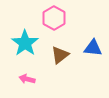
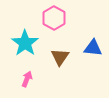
brown triangle: moved 2 px down; rotated 18 degrees counterclockwise
pink arrow: rotated 98 degrees clockwise
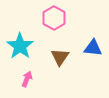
cyan star: moved 5 px left, 3 px down
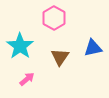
blue triangle: rotated 18 degrees counterclockwise
pink arrow: rotated 28 degrees clockwise
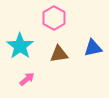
brown triangle: moved 1 px left, 3 px up; rotated 48 degrees clockwise
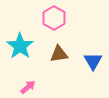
blue triangle: moved 13 px down; rotated 48 degrees counterclockwise
pink arrow: moved 1 px right, 8 px down
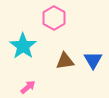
cyan star: moved 3 px right
brown triangle: moved 6 px right, 7 px down
blue triangle: moved 1 px up
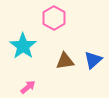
blue triangle: rotated 18 degrees clockwise
